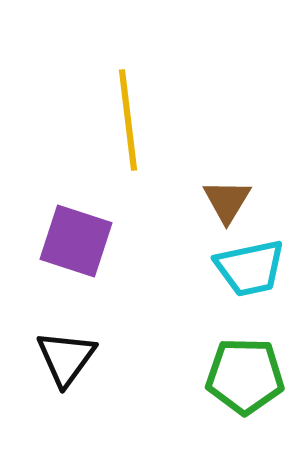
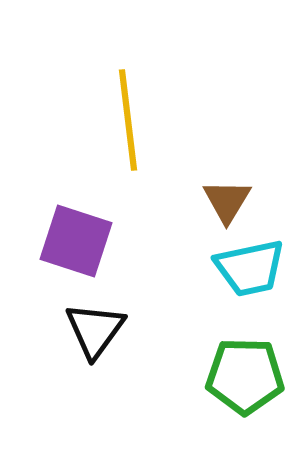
black triangle: moved 29 px right, 28 px up
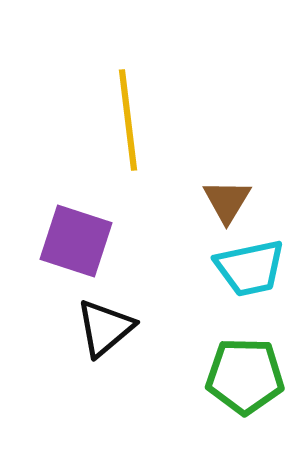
black triangle: moved 10 px right, 2 px up; rotated 14 degrees clockwise
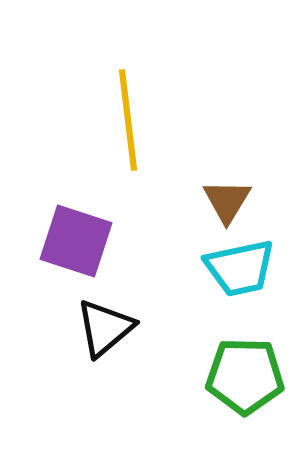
cyan trapezoid: moved 10 px left
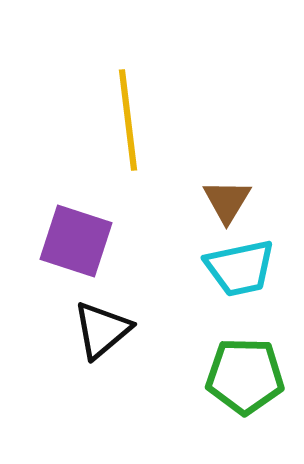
black triangle: moved 3 px left, 2 px down
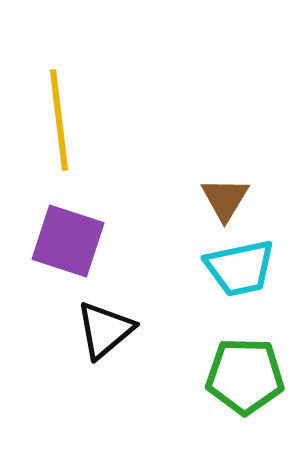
yellow line: moved 69 px left
brown triangle: moved 2 px left, 2 px up
purple square: moved 8 px left
black triangle: moved 3 px right
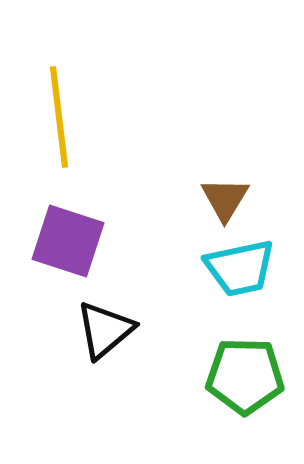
yellow line: moved 3 px up
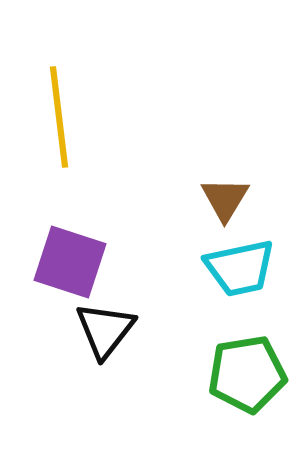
purple square: moved 2 px right, 21 px down
black triangle: rotated 12 degrees counterclockwise
green pentagon: moved 2 px right, 2 px up; rotated 10 degrees counterclockwise
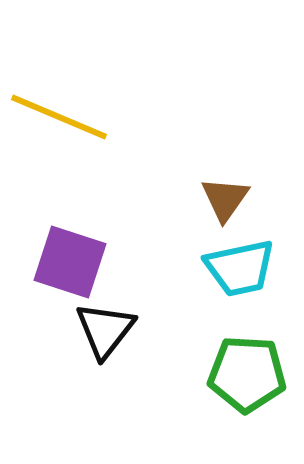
yellow line: rotated 60 degrees counterclockwise
brown triangle: rotated 4 degrees clockwise
green pentagon: rotated 12 degrees clockwise
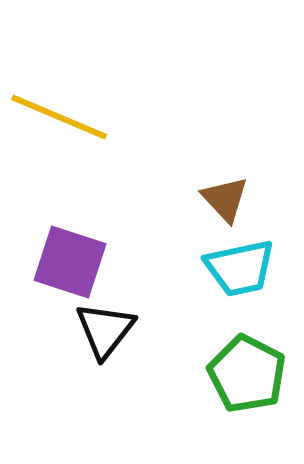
brown triangle: rotated 18 degrees counterclockwise
green pentagon: rotated 24 degrees clockwise
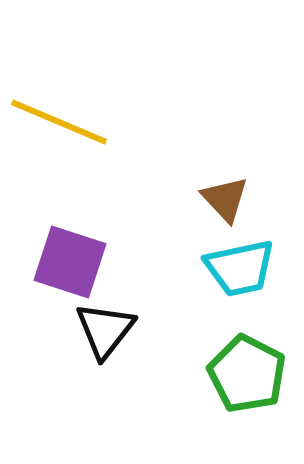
yellow line: moved 5 px down
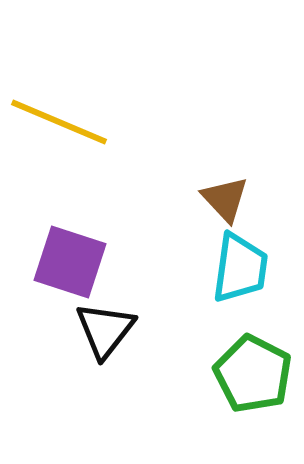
cyan trapezoid: rotated 70 degrees counterclockwise
green pentagon: moved 6 px right
